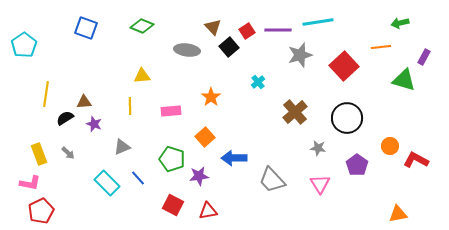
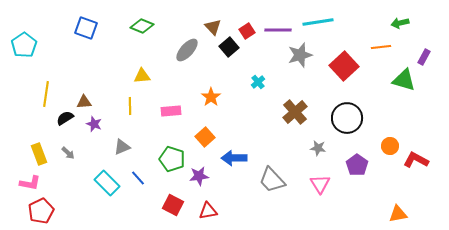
gray ellipse at (187, 50): rotated 55 degrees counterclockwise
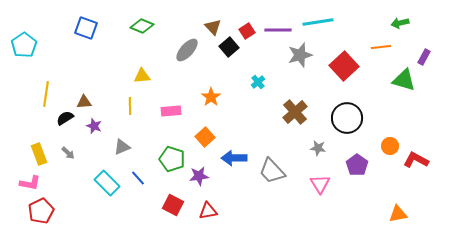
purple star at (94, 124): moved 2 px down
gray trapezoid at (272, 180): moved 9 px up
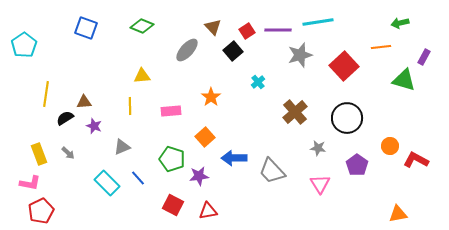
black square at (229, 47): moved 4 px right, 4 px down
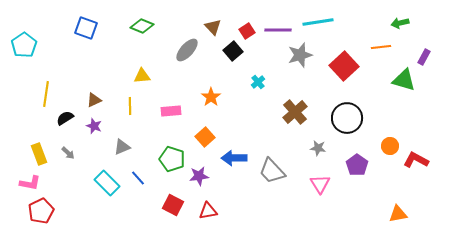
brown triangle at (84, 102): moved 10 px right, 2 px up; rotated 21 degrees counterclockwise
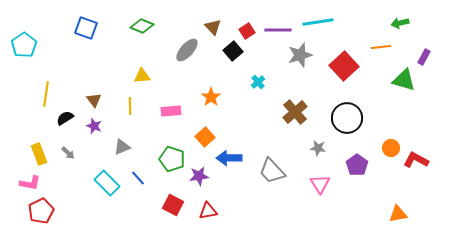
brown triangle at (94, 100): rotated 42 degrees counterclockwise
orange circle at (390, 146): moved 1 px right, 2 px down
blue arrow at (234, 158): moved 5 px left
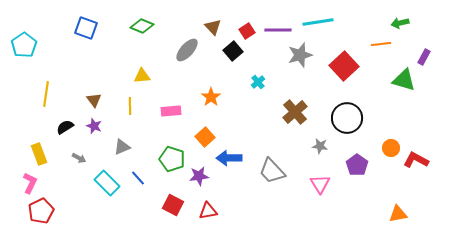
orange line at (381, 47): moved 3 px up
black semicircle at (65, 118): moved 9 px down
gray star at (318, 148): moved 2 px right, 2 px up
gray arrow at (68, 153): moved 11 px right, 5 px down; rotated 16 degrees counterclockwise
pink L-shape at (30, 183): rotated 75 degrees counterclockwise
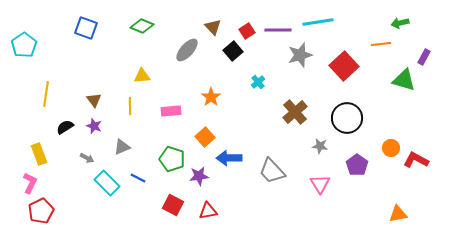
gray arrow at (79, 158): moved 8 px right
blue line at (138, 178): rotated 21 degrees counterclockwise
